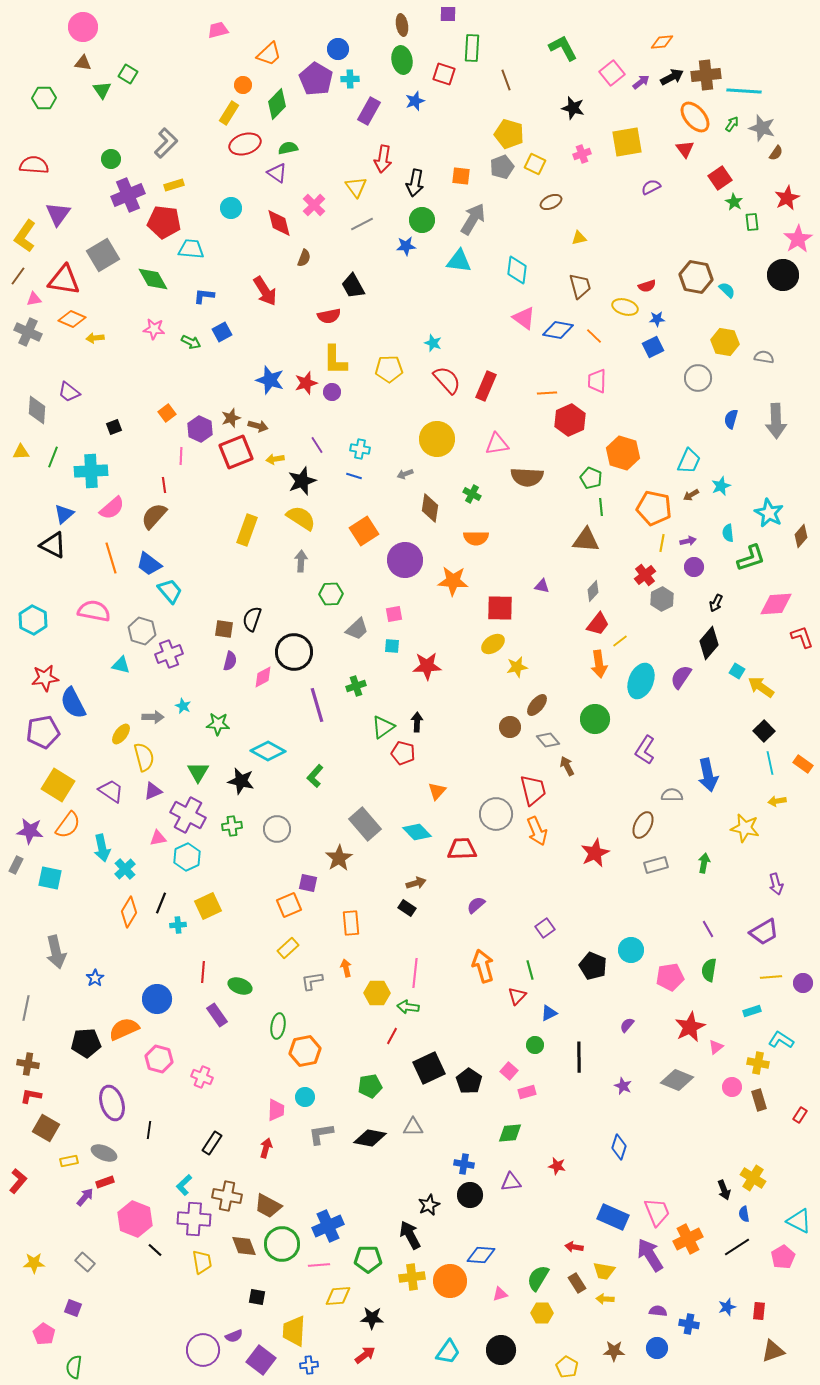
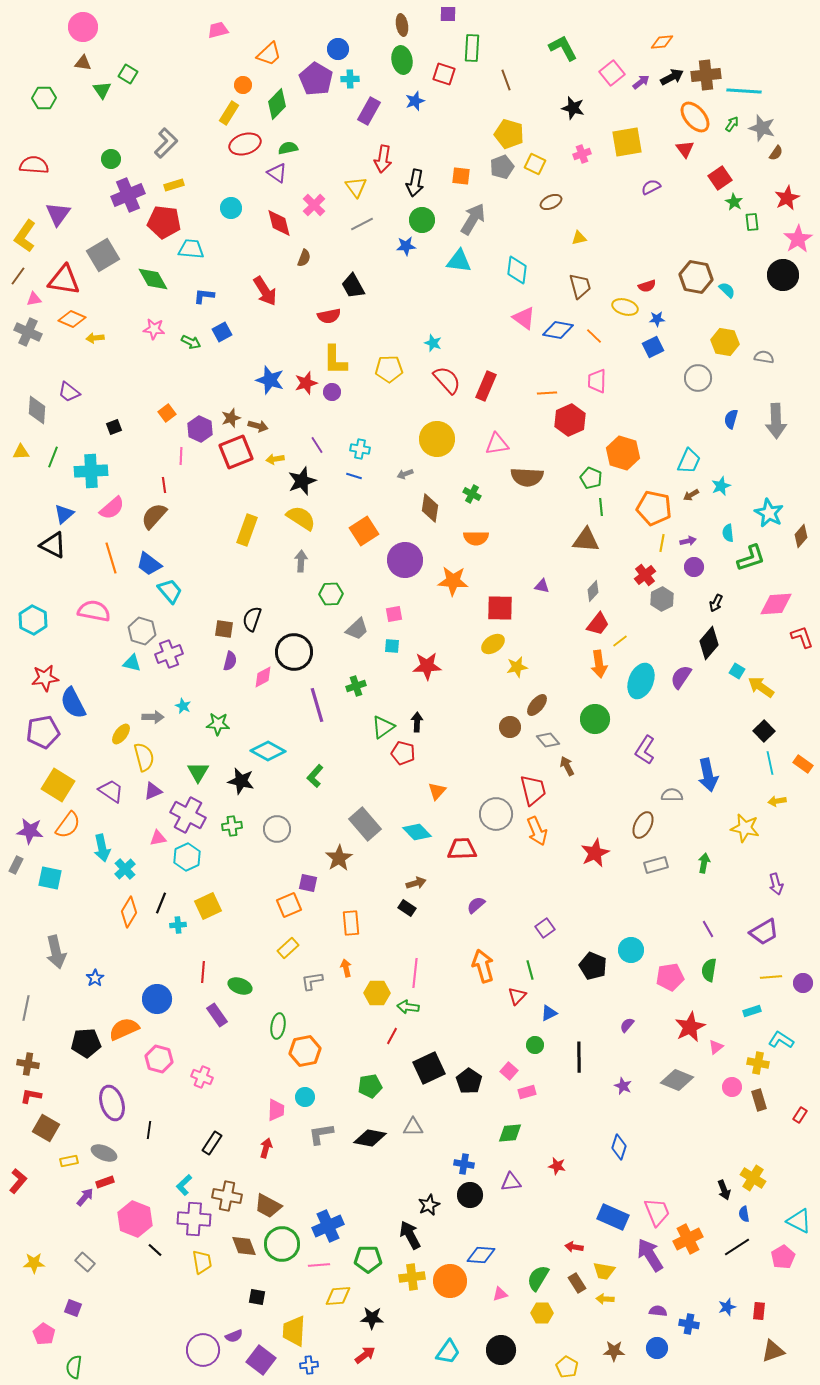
cyan triangle at (121, 665): moved 11 px right, 2 px up
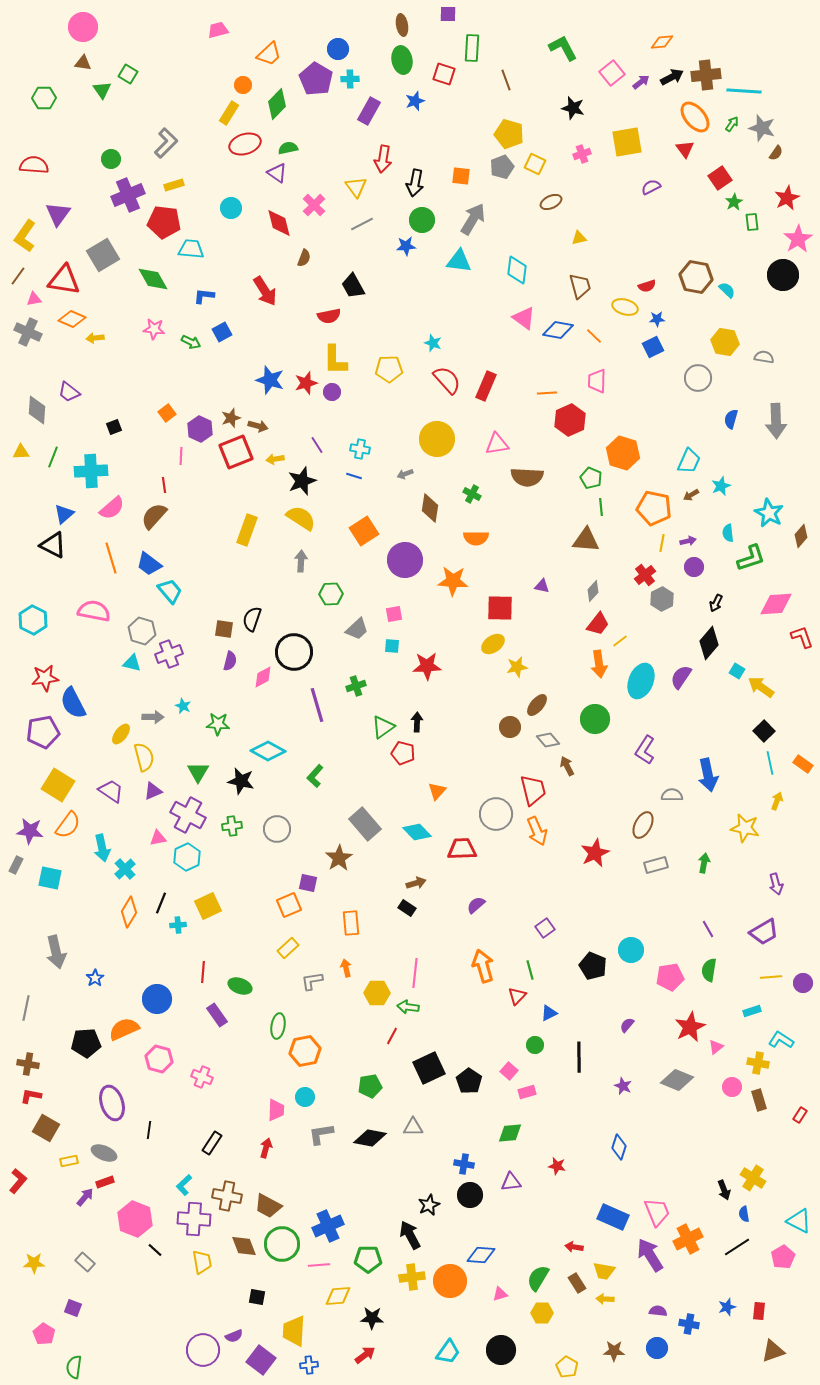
green star at (734, 202): rotated 12 degrees clockwise
yellow arrow at (777, 801): rotated 120 degrees clockwise
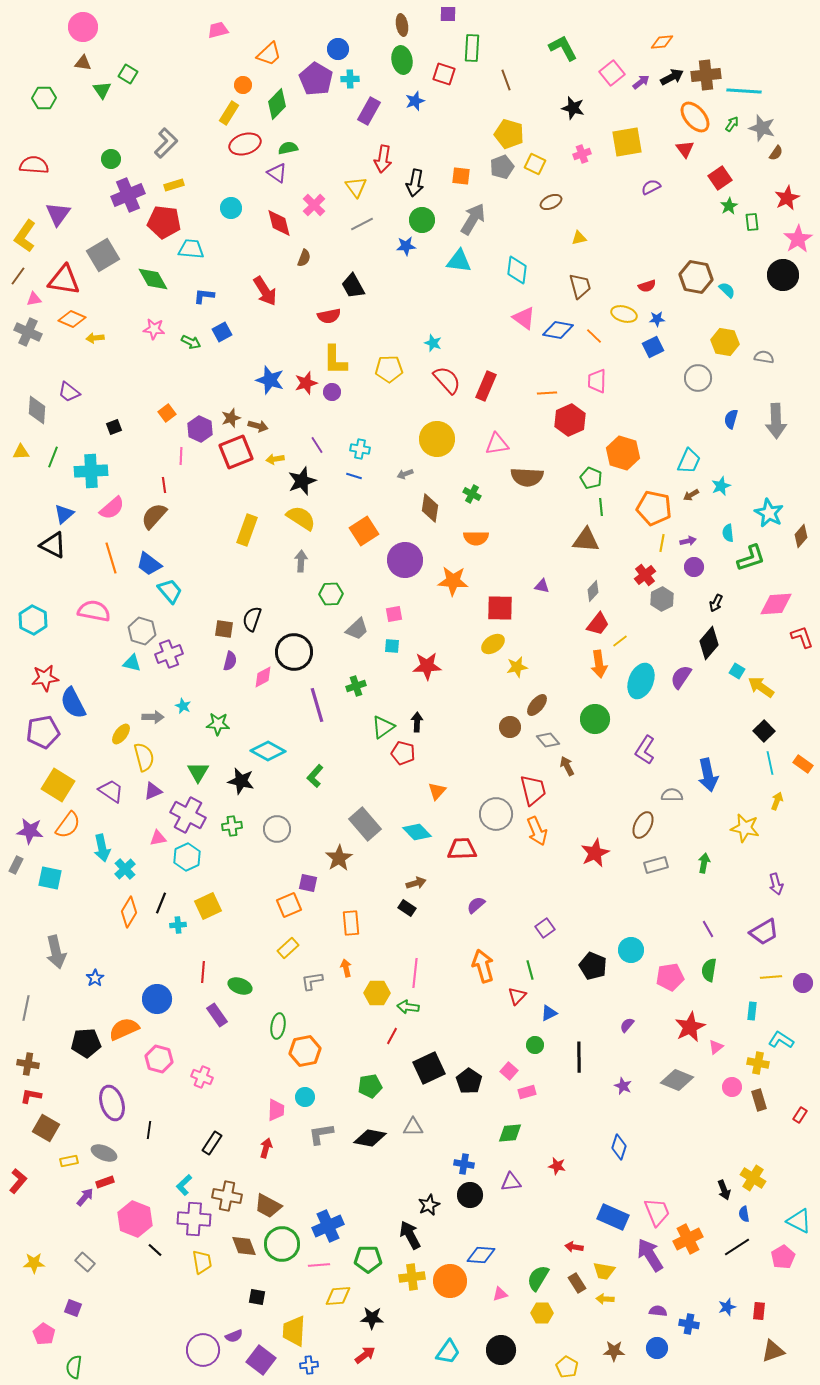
green star at (734, 202): moved 5 px left, 4 px down
yellow ellipse at (625, 307): moved 1 px left, 7 px down
cyan rectangle at (752, 1011): rotated 66 degrees counterclockwise
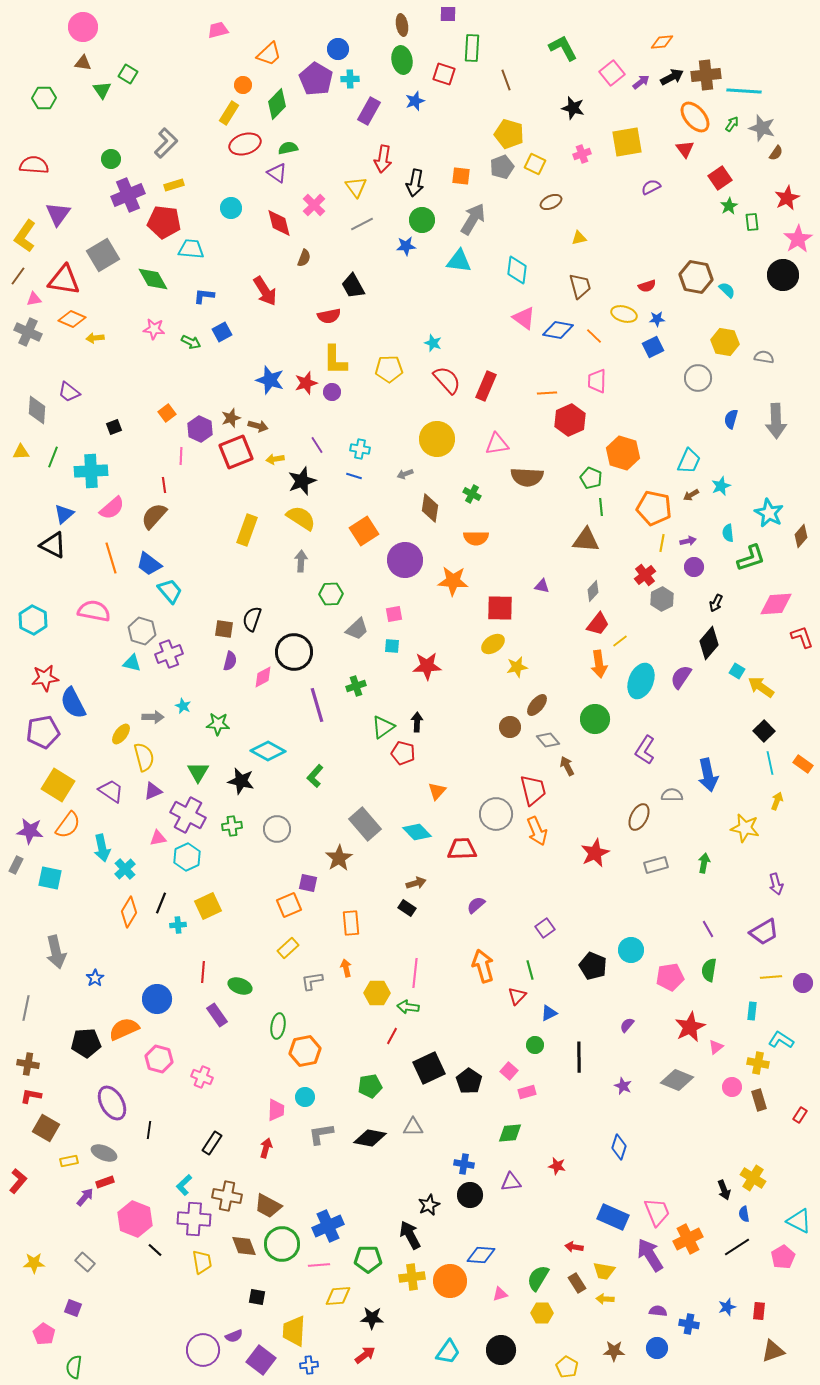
brown ellipse at (643, 825): moved 4 px left, 8 px up
purple ellipse at (112, 1103): rotated 12 degrees counterclockwise
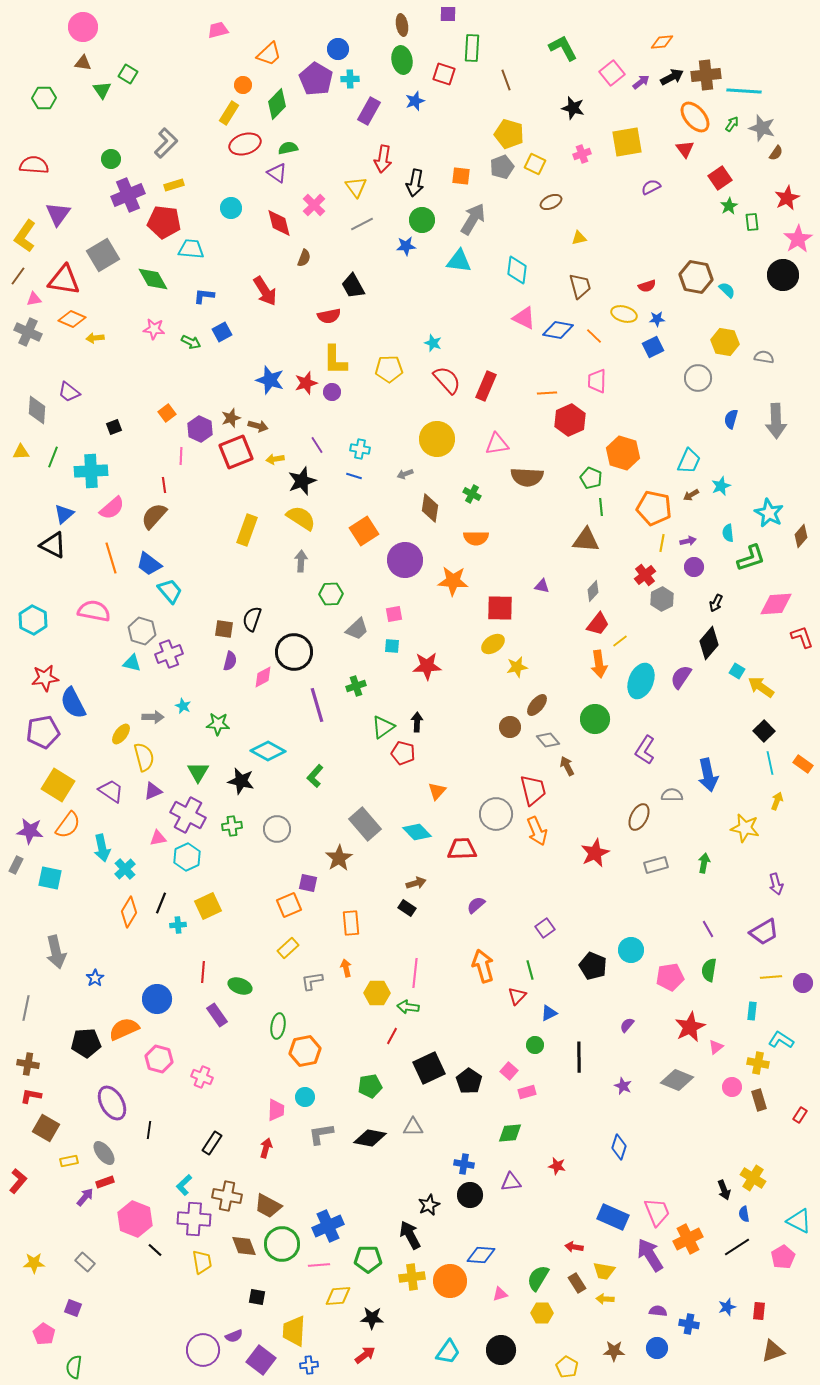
pink triangle at (524, 318): rotated 10 degrees counterclockwise
gray ellipse at (104, 1153): rotated 30 degrees clockwise
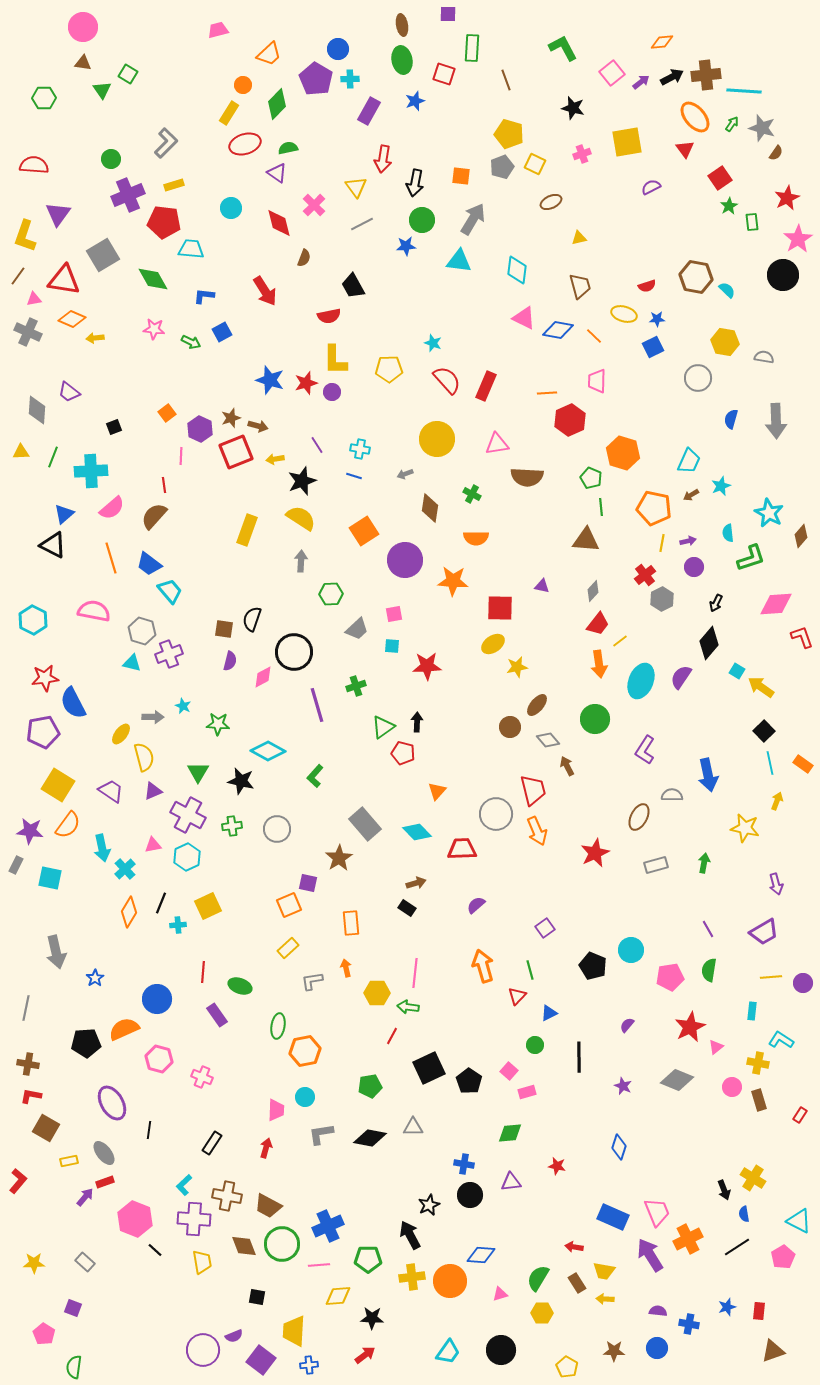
yellow L-shape at (25, 236): rotated 16 degrees counterclockwise
pink triangle at (158, 838): moved 5 px left, 7 px down
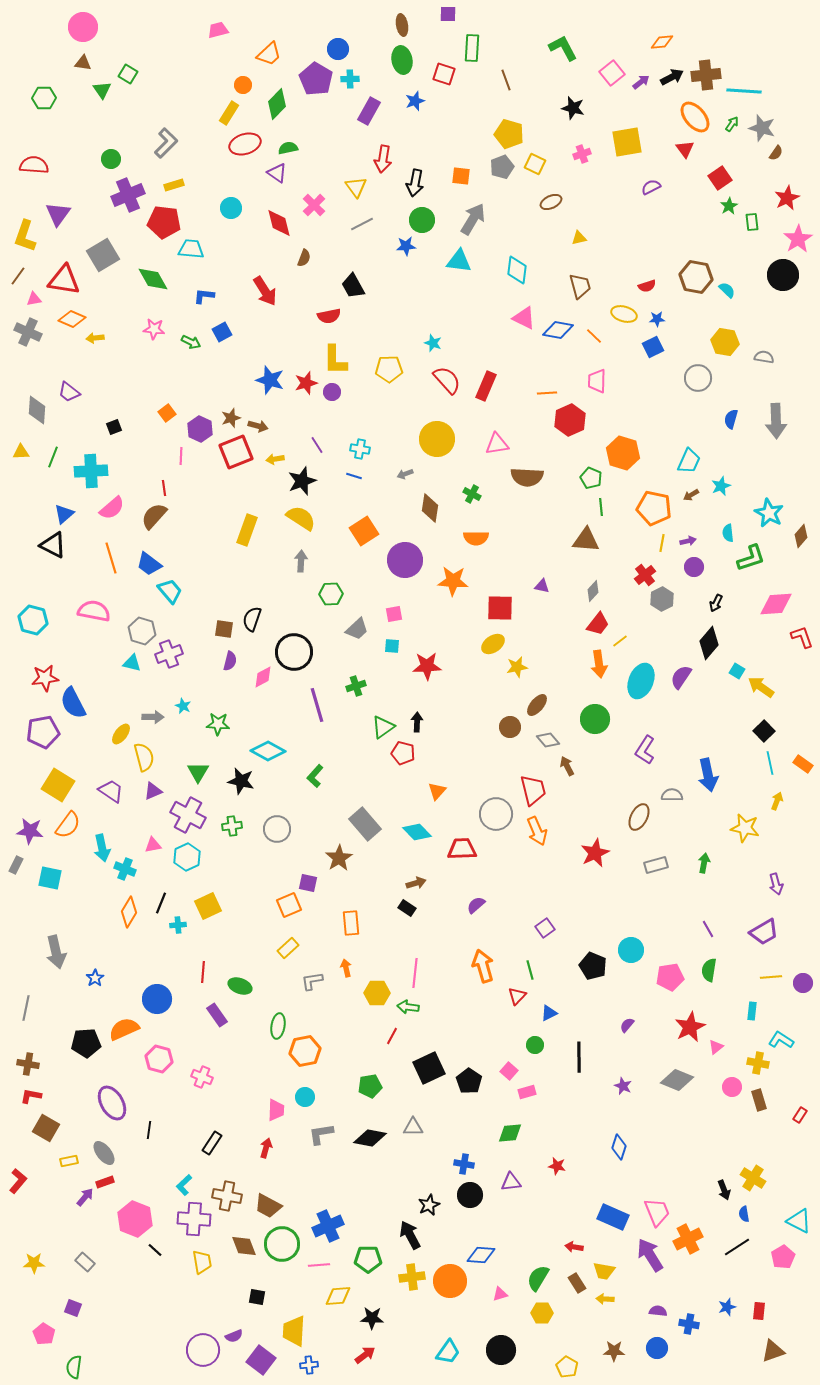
red line at (164, 485): moved 3 px down
cyan hexagon at (33, 620): rotated 12 degrees counterclockwise
cyan cross at (125, 869): rotated 25 degrees counterclockwise
